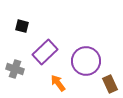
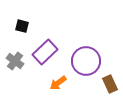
gray cross: moved 8 px up; rotated 18 degrees clockwise
orange arrow: rotated 90 degrees counterclockwise
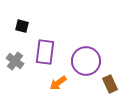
purple rectangle: rotated 40 degrees counterclockwise
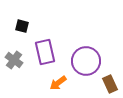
purple rectangle: rotated 20 degrees counterclockwise
gray cross: moved 1 px left, 1 px up
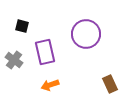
purple circle: moved 27 px up
orange arrow: moved 8 px left, 2 px down; rotated 18 degrees clockwise
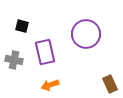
gray cross: rotated 24 degrees counterclockwise
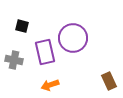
purple circle: moved 13 px left, 4 px down
brown rectangle: moved 1 px left, 3 px up
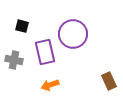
purple circle: moved 4 px up
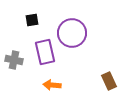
black square: moved 10 px right, 6 px up; rotated 24 degrees counterclockwise
purple circle: moved 1 px left, 1 px up
orange arrow: moved 2 px right; rotated 24 degrees clockwise
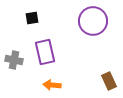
black square: moved 2 px up
purple circle: moved 21 px right, 12 px up
